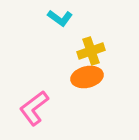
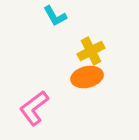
cyan L-shape: moved 5 px left, 2 px up; rotated 25 degrees clockwise
yellow cross: rotated 8 degrees counterclockwise
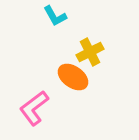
yellow cross: moved 1 px left, 1 px down
orange ellipse: moved 14 px left; rotated 48 degrees clockwise
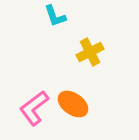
cyan L-shape: rotated 10 degrees clockwise
orange ellipse: moved 27 px down
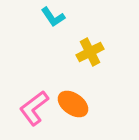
cyan L-shape: moved 2 px left, 1 px down; rotated 15 degrees counterclockwise
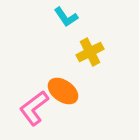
cyan L-shape: moved 13 px right
orange ellipse: moved 10 px left, 13 px up
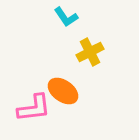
pink L-shape: rotated 150 degrees counterclockwise
